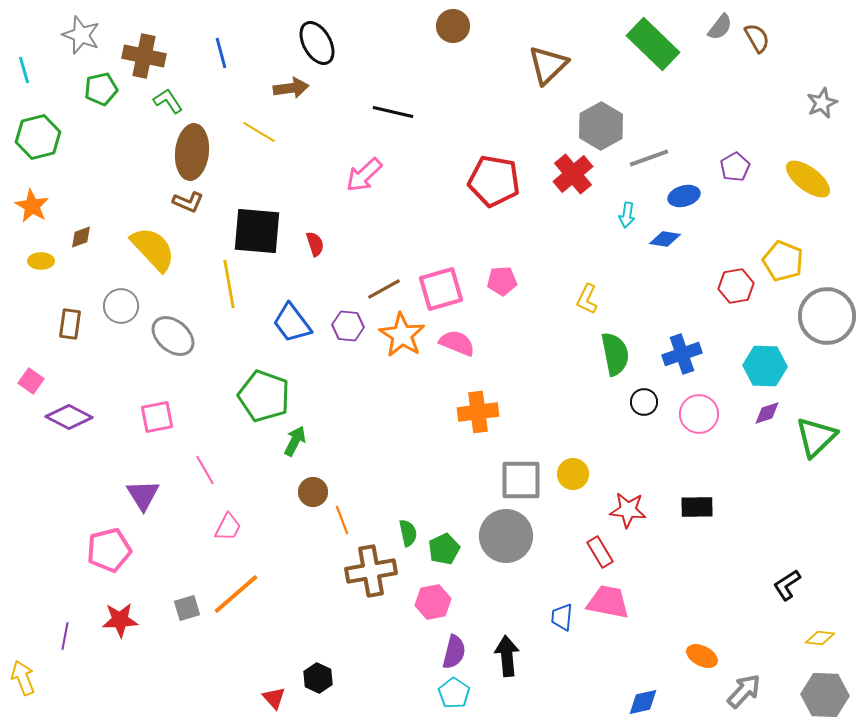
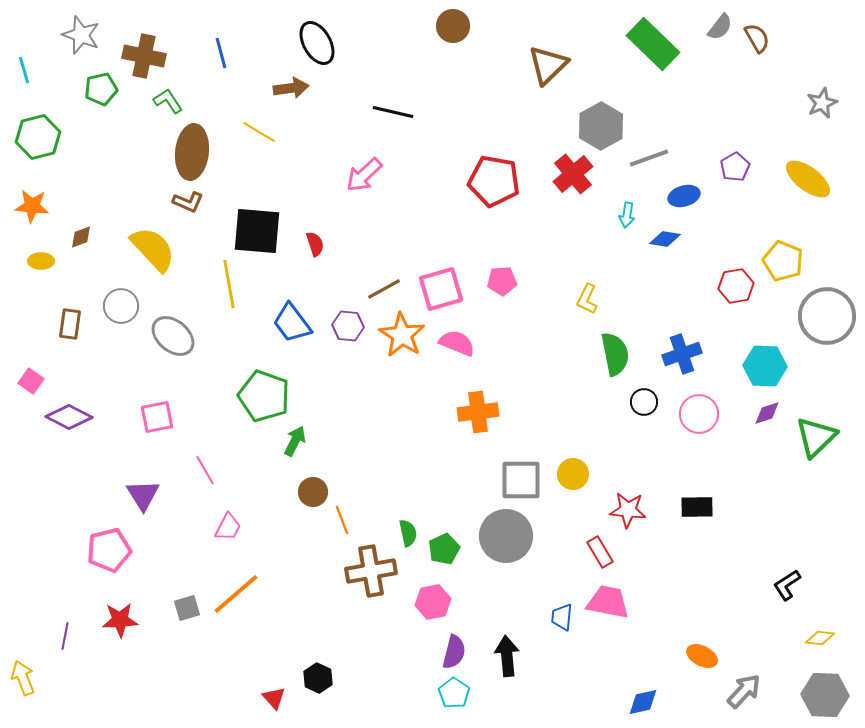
orange star at (32, 206): rotated 24 degrees counterclockwise
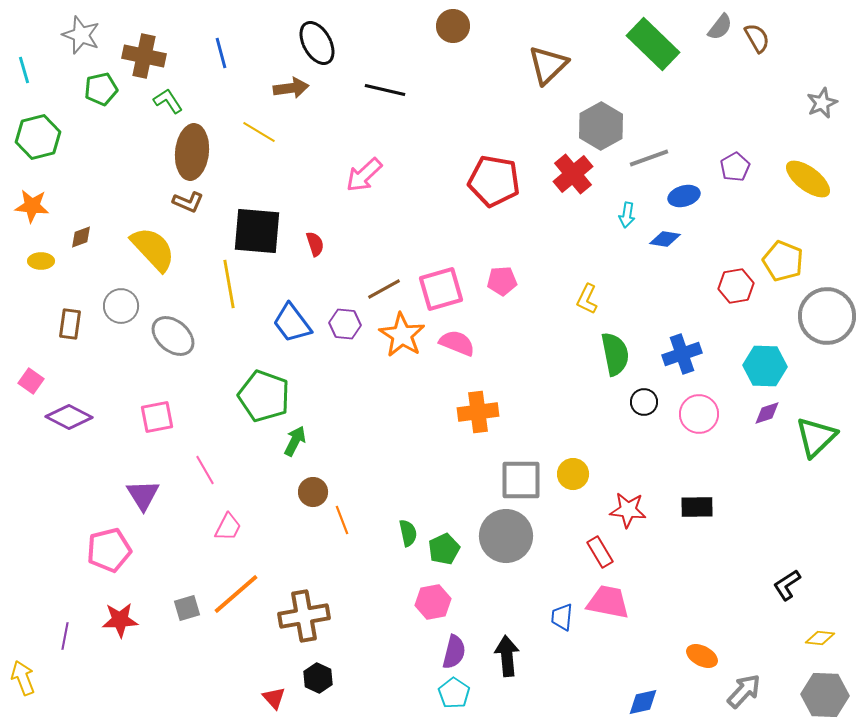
black line at (393, 112): moved 8 px left, 22 px up
purple hexagon at (348, 326): moved 3 px left, 2 px up
brown cross at (371, 571): moved 67 px left, 45 px down
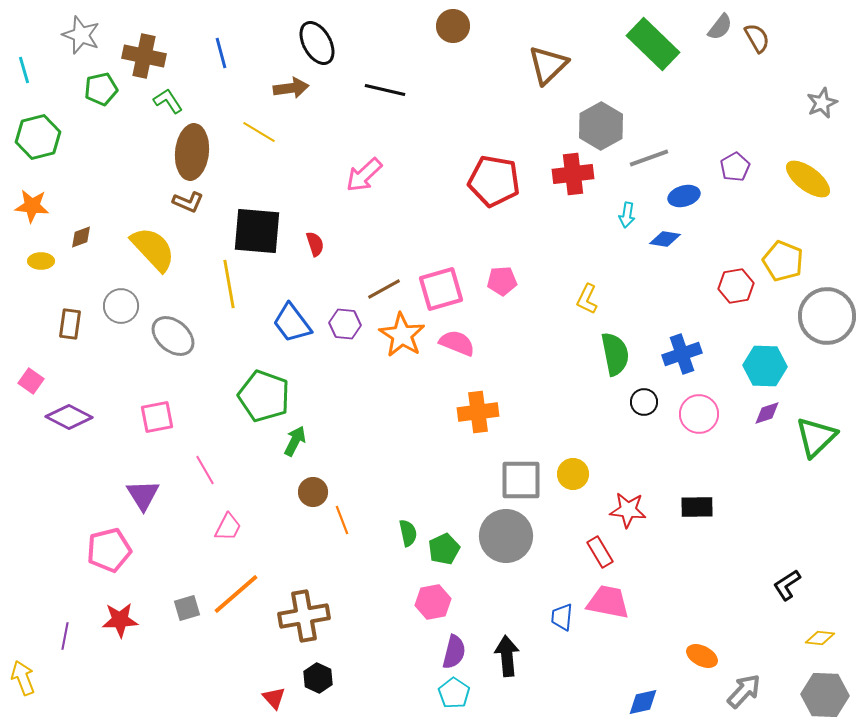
red cross at (573, 174): rotated 33 degrees clockwise
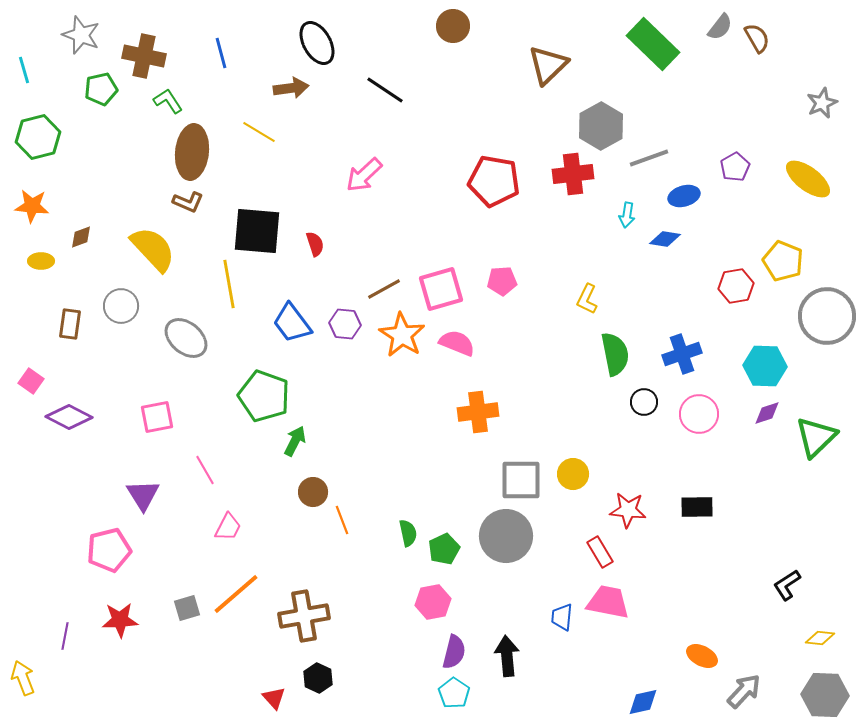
black line at (385, 90): rotated 21 degrees clockwise
gray ellipse at (173, 336): moved 13 px right, 2 px down
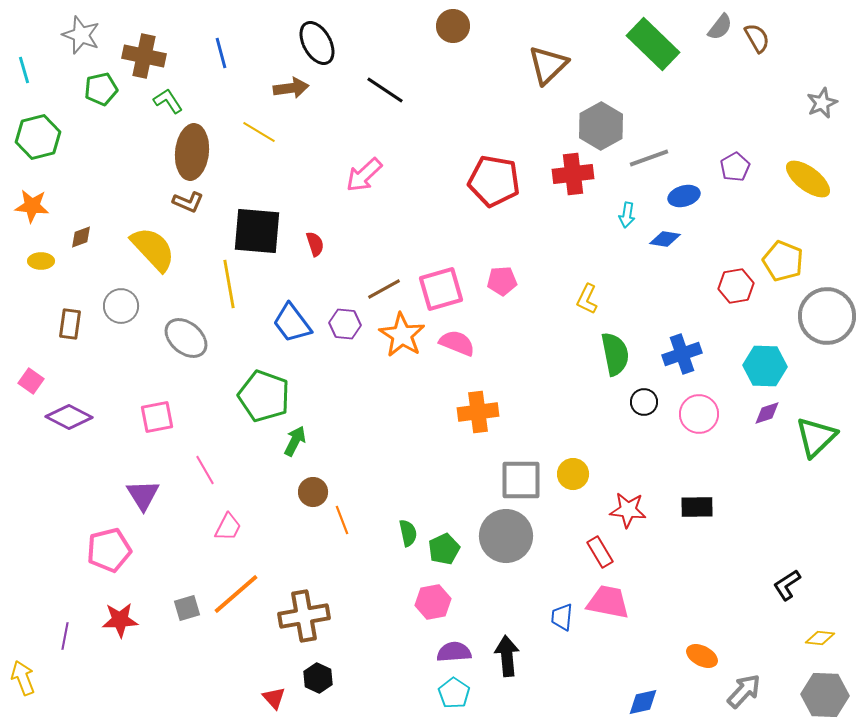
purple semicircle at (454, 652): rotated 108 degrees counterclockwise
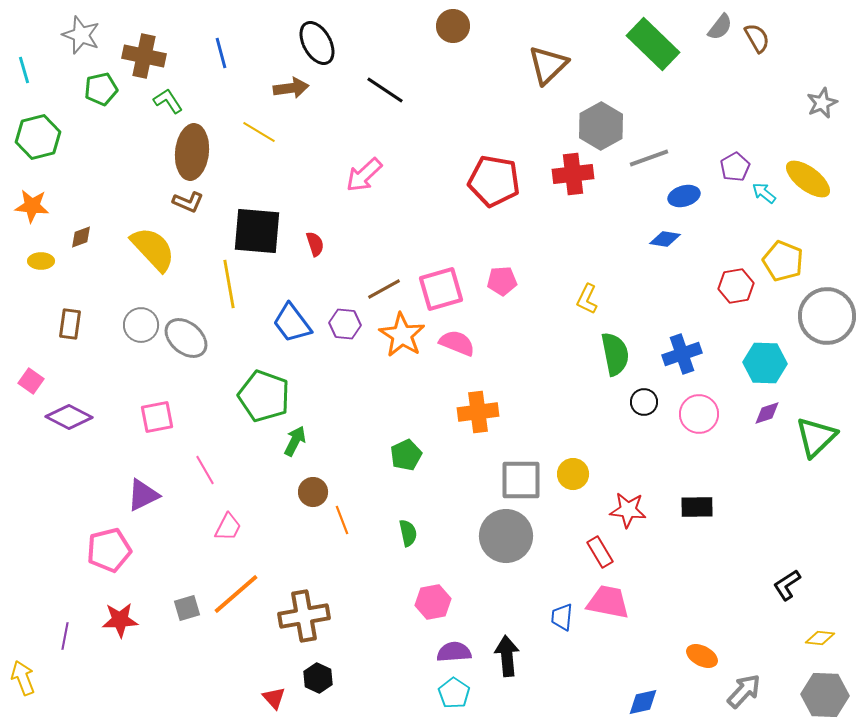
cyan arrow at (627, 215): moved 137 px right, 22 px up; rotated 120 degrees clockwise
gray circle at (121, 306): moved 20 px right, 19 px down
cyan hexagon at (765, 366): moved 3 px up
purple triangle at (143, 495): rotated 36 degrees clockwise
green pentagon at (444, 549): moved 38 px left, 94 px up
